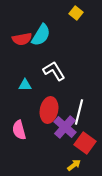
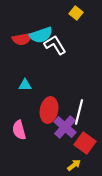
cyan semicircle: rotated 40 degrees clockwise
white L-shape: moved 1 px right, 26 px up
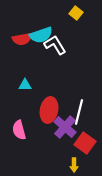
yellow arrow: rotated 128 degrees clockwise
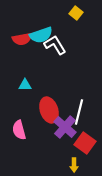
red ellipse: rotated 30 degrees counterclockwise
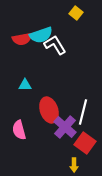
white line: moved 4 px right
